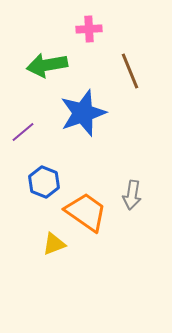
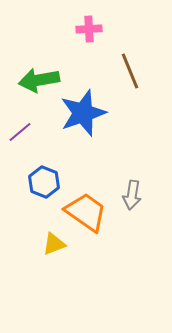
green arrow: moved 8 px left, 15 px down
purple line: moved 3 px left
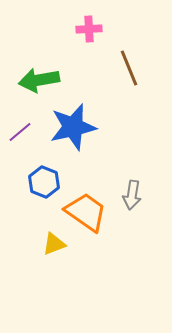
brown line: moved 1 px left, 3 px up
blue star: moved 10 px left, 14 px down; rotated 6 degrees clockwise
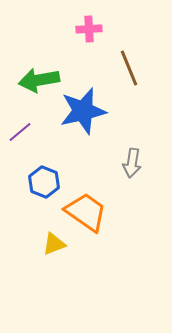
blue star: moved 10 px right, 16 px up
gray arrow: moved 32 px up
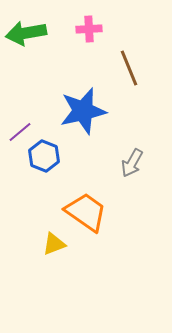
green arrow: moved 13 px left, 47 px up
gray arrow: rotated 20 degrees clockwise
blue hexagon: moved 26 px up
